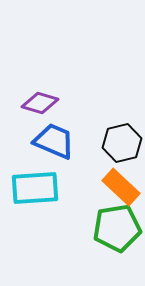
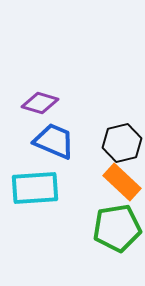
orange rectangle: moved 1 px right, 5 px up
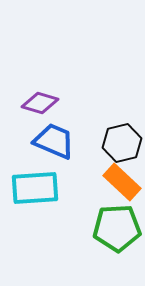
green pentagon: rotated 6 degrees clockwise
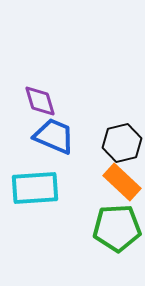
purple diamond: moved 2 px up; rotated 57 degrees clockwise
blue trapezoid: moved 5 px up
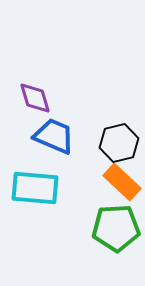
purple diamond: moved 5 px left, 3 px up
black hexagon: moved 3 px left
cyan rectangle: rotated 9 degrees clockwise
green pentagon: moved 1 px left
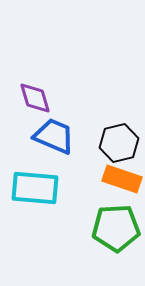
orange rectangle: moved 3 px up; rotated 24 degrees counterclockwise
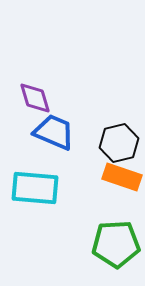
blue trapezoid: moved 4 px up
orange rectangle: moved 2 px up
green pentagon: moved 16 px down
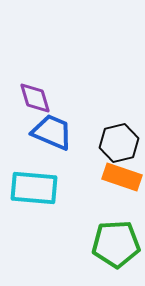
blue trapezoid: moved 2 px left
cyan rectangle: moved 1 px left
